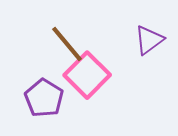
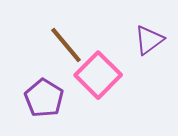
brown line: moved 1 px left, 1 px down
pink square: moved 11 px right
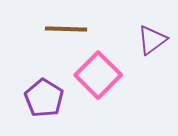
purple triangle: moved 3 px right
brown line: moved 16 px up; rotated 48 degrees counterclockwise
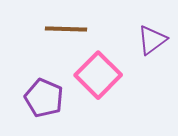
purple pentagon: rotated 9 degrees counterclockwise
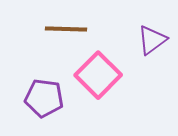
purple pentagon: rotated 15 degrees counterclockwise
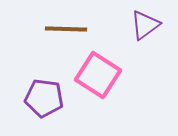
purple triangle: moved 7 px left, 15 px up
pink square: rotated 12 degrees counterclockwise
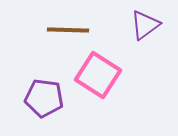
brown line: moved 2 px right, 1 px down
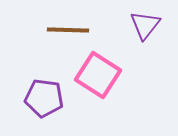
purple triangle: rotated 16 degrees counterclockwise
